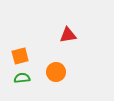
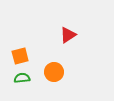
red triangle: rotated 24 degrees counterclockwise
orange circle: moved 2 px left
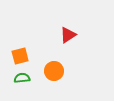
orange circle: moved 1 px up
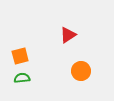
orange circle: moved 27 px right
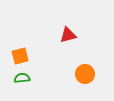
red triangle: rotated 18 degrees clockwise
orange circle: moved 4 px right, 3 px down
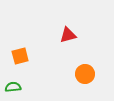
green semicircle: moved 9 px left, 9 px down
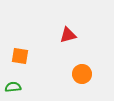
orange square: rotated 24 degrees clockwise
orange circle: moved 3 px left
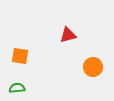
orange circle: moved 11 px right, 7 px up
green semicircle: moved 4 px right, 1 px down
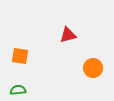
orange circle: moved 1 px down
green semicircle: moved 1 px right, 2 px down
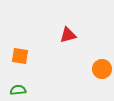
orange circle: moved 9 px right, 1 px down
